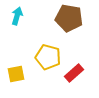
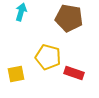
cyan arrow: moved 4 px right, 4 px up
red rectangle: rotated 60 degrees clockwise
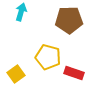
brown pentagon: moved 2 px down; rotated 12 degrees counterclockwise
yellow square: rotated 24 degrees counterclockwise
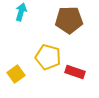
red rectangle: moved 1 px right, 1 px up
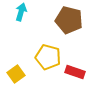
brown pentagon: rotated 16 degrees clockwise
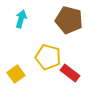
cyan arrow: moved 7 px down
red rectangle: moved 5 px left, 1 px down; rotated 18 degrees clockwise
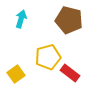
yellow pentagon: rotated 30 degrees counterclockwise
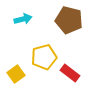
cyan arrow: moved 2 px right; rotated 60 degrees clockwise
yellow pentagon: moved 4 px left
